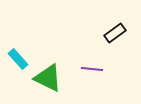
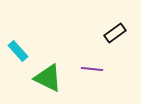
cyan rectangle: moved 8 px up
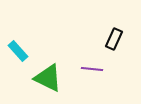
black rectangle: moved 1 px left, 6 px down; rotated 30 degrees counterclockwise
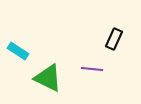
cyan rectangle: rotated 15 degrees counterclockwise
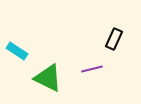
cyan rectangle: moved 1 px left
purple line: rotated 20 degrees counterclockwise
